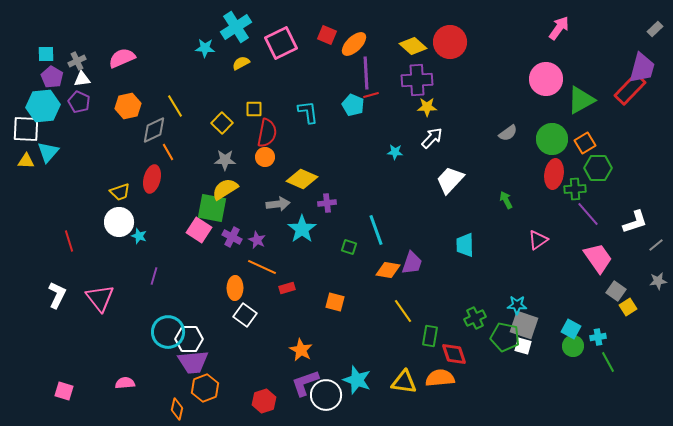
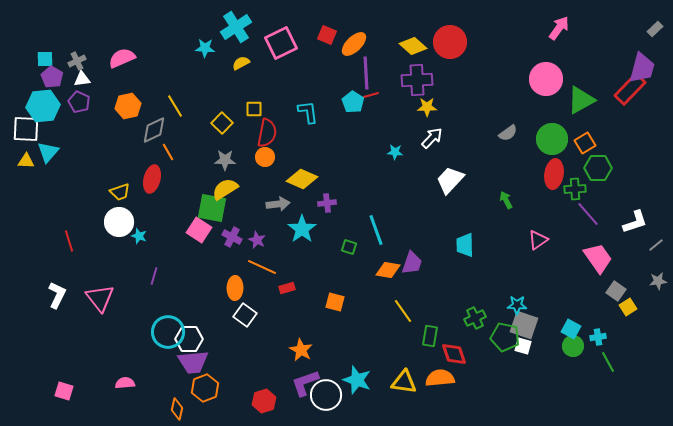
cyan square at (46, 54): moved 1 px left, 5 px down
cyan pentagon at (353, 105): moved 3 px up; rotated 10 degrees clockwise
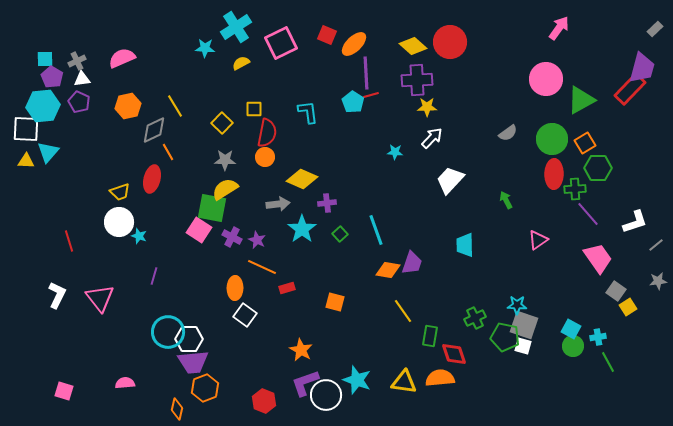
red ellipse at (554, 174): rotated 8 degrees counterclockwise
green square at (349, 247): moved 9 px left, 13 px up; rotated 28 degrees clockwise
red hexagon at (264, 401): rotated 20 degrees counterclockwise
